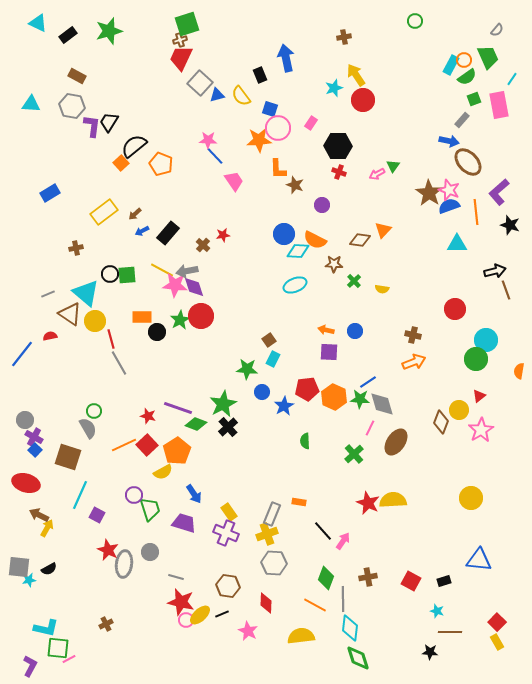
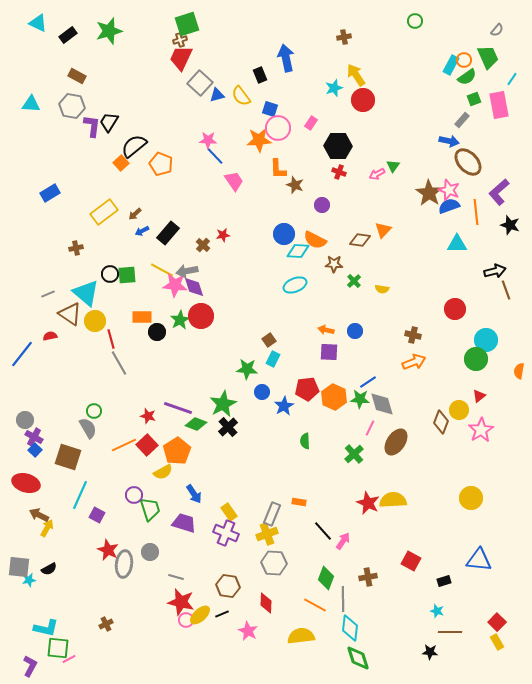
red square at (411, 581): moved 20 px up
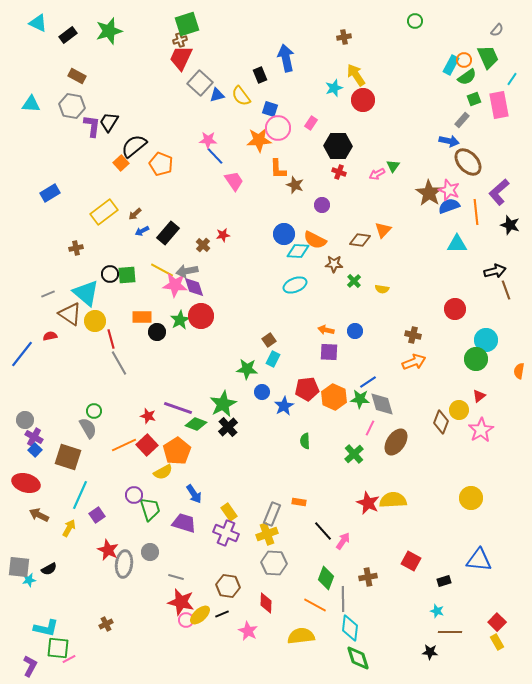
purple square at (97, 515): rotated 28 degrees clockwise
yellow arrow at (47, 528): moved 22 px right
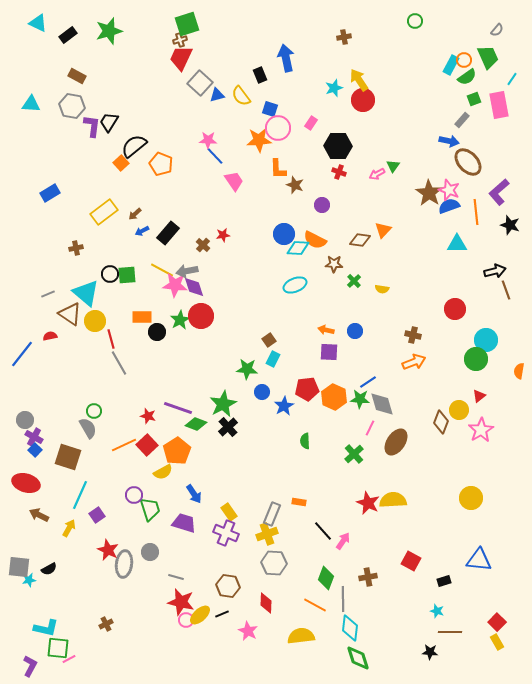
yellow arrow at (356, 75): moved 3 px right, 5 px down
cyan diamond at (298, 251): moved 3 px up
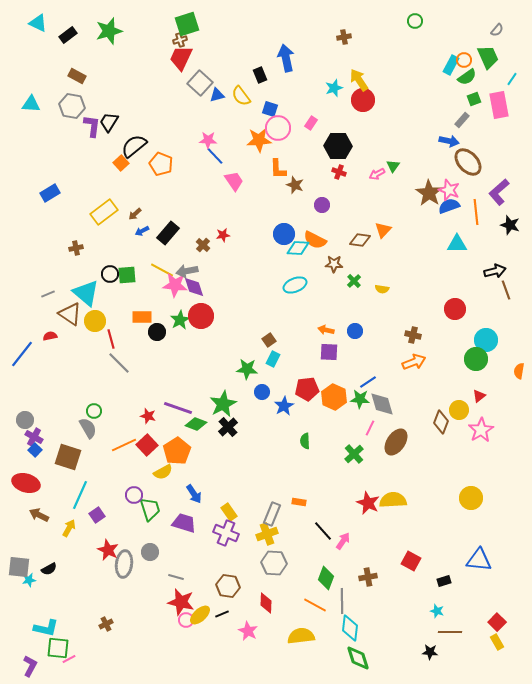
gray line at (119, 363): rotated 15 degrees counterclockwise
gray line at (343, 599): moved 1 px left, 2 px down
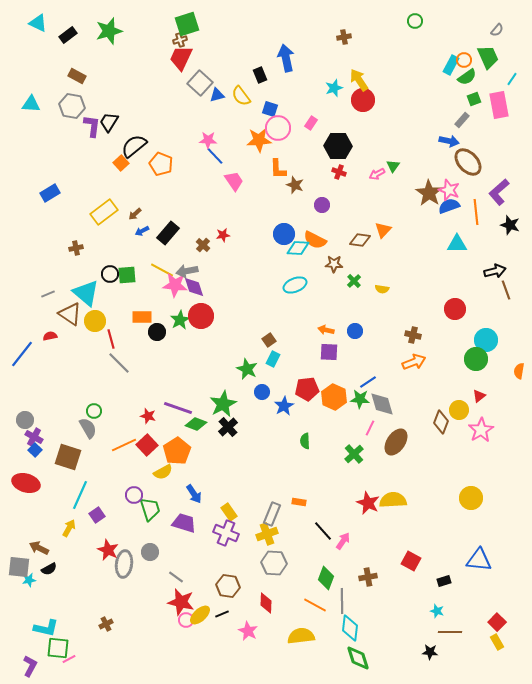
green star at (247, 369): rotated 20 degrees clockwise
brown arrow at (39, 515): moved 33 px down
gray line at (176, 577): rotated 21 degrees clockwise
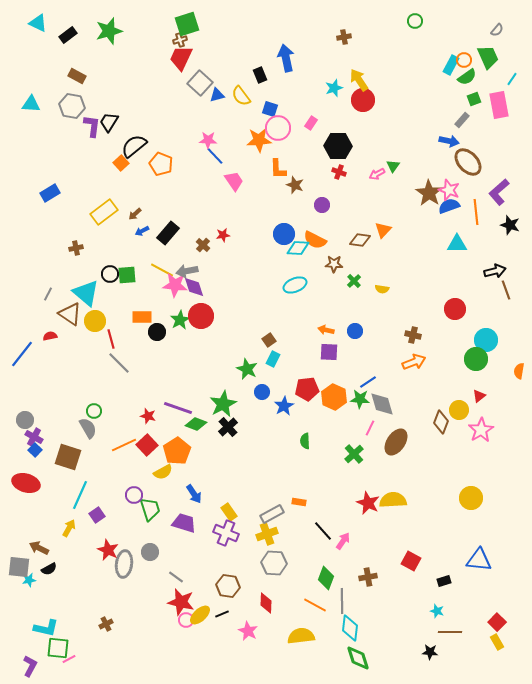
gray line at (48, 294): rotated 40 degrees counterclockwise
gray rectangle at (272, 514): rotated 40 degrees clockwise
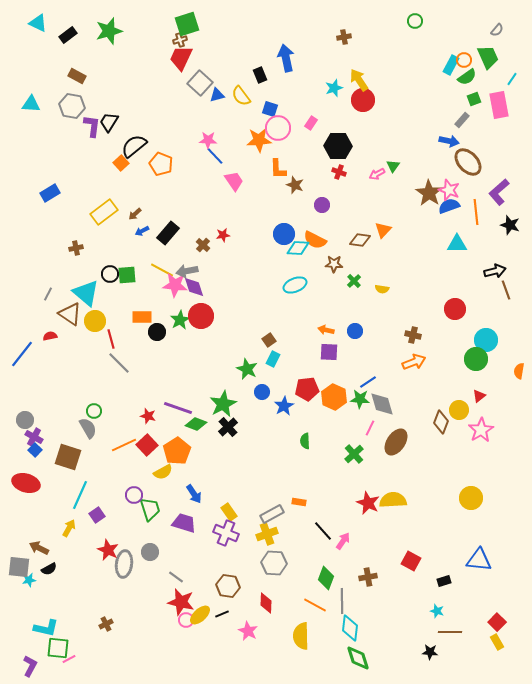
yellow semicircle at (301, 636): rotated 84 degrees counterclockwise
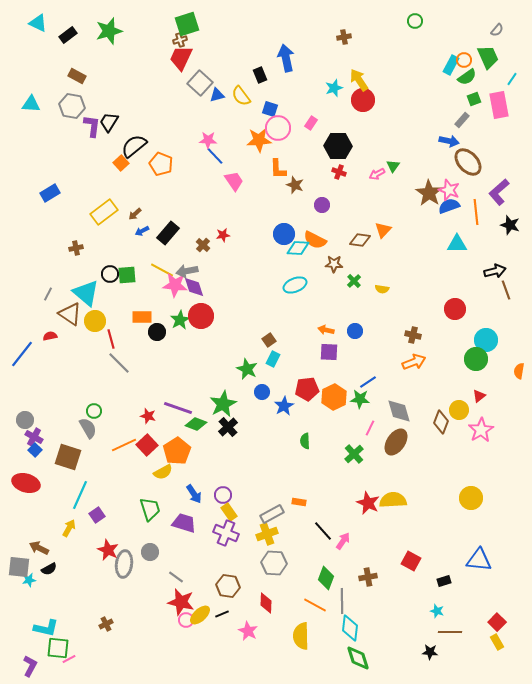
orange hexagon at (334, 397): rotated 10 degrees clockwise
gray diamond at (382, 404): moved 17 px right, 7 px down
purple circle at (134, 495): moved 89 px right
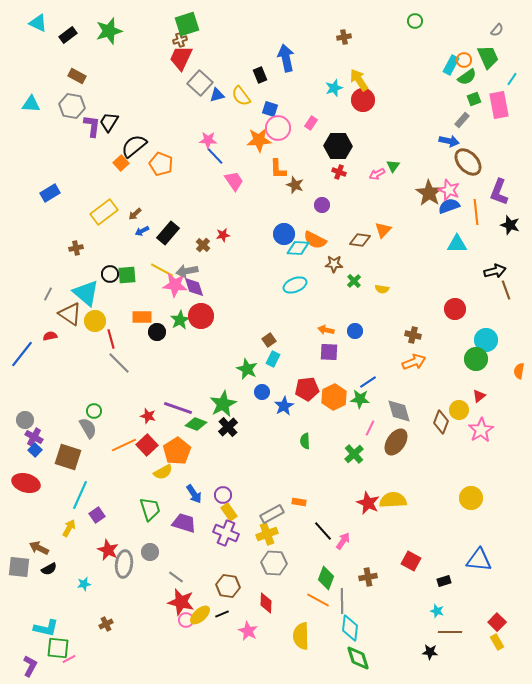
purple L-shape at (499, 192): rotated 28 degrees counterclockwise
cyan star at (29, 580): moved 55 px right, 4 px down
orange line at (315, 605): moved 3 px right, 5 px up
